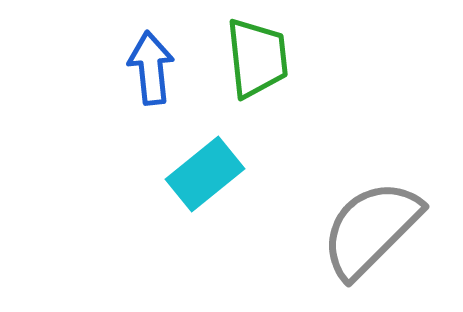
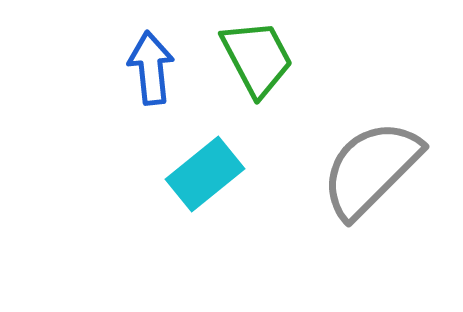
green trapezoid: rotated 22 degrees counterclockwise
gray semicircle: moved 60 px up
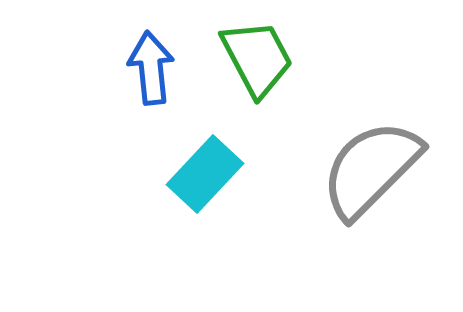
cyan rectangle: rotated 8 degrees counterclockwise
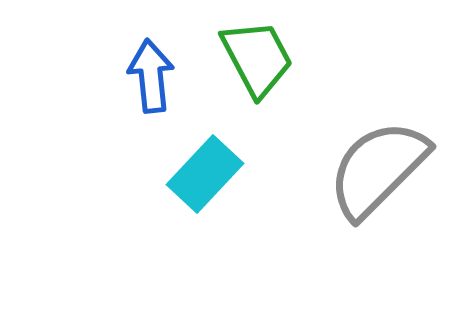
blue arrow: moved 8 px down
gray semicircle: moved 7 px right
